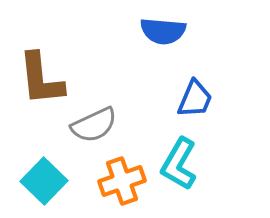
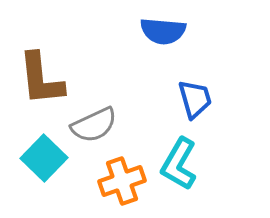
blue trapezoid: rotated 39 degrees counterclockwise
cyan square: moved 23 px up
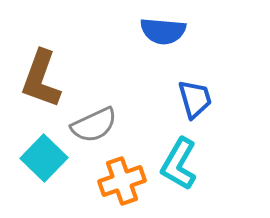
brown L-shape: rotated 26 degrees clockwise
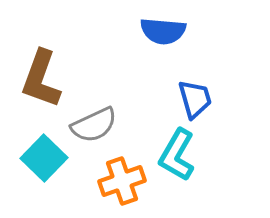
cyan L-shape: moved 2 px left, 9 px up
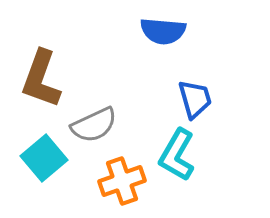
cyan square: rotated 6 degrees clockwise
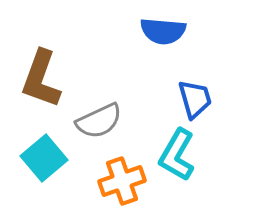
gray semicircle: moved 5 px right, 4 px up
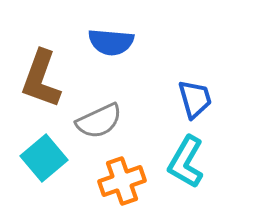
blue semicircle: moved 52 px left, 11 px down
cyan L-shape: moved 9 px right, 7 px down
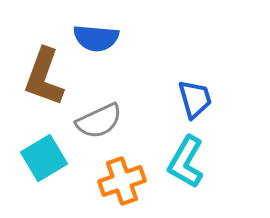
blue semicircle: moved 15 px left, 4 px up
brown L-shape: moved 3 px right, 2 px up
cyan square: rotated 9 degrees clockwise
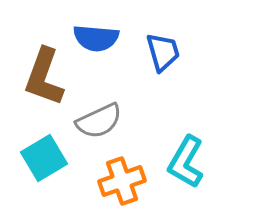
blue trapezoid: moved 32 px left, 47 px up
